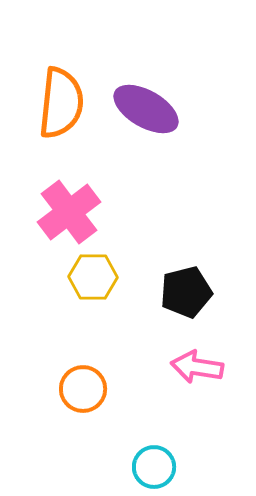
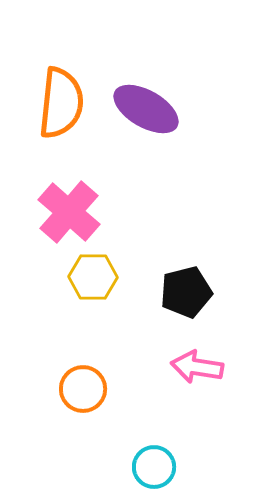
pink cross: rotated 12 degrees counterclockwise
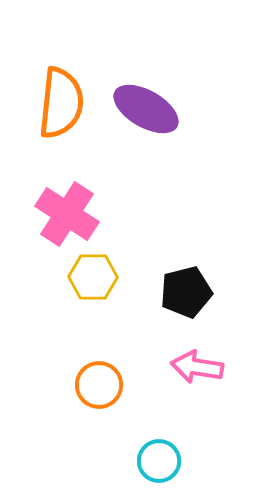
pink cross: moved 2 px left, 2 px down; rotated 8 degrees counterclockwise
orange circle: moved 16 px right, 4 px up
cyan circle: moved 5 px right, 6 px up
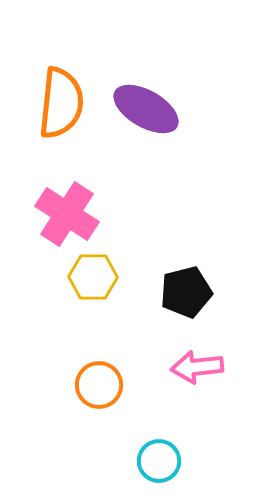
pink arrow: rotated 15 degrees counterclockwise
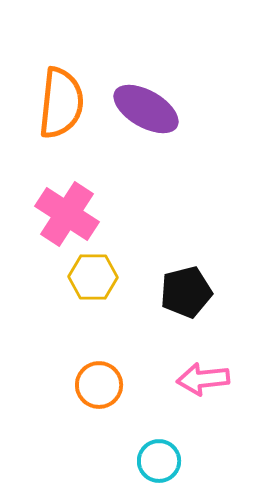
pink arrow: moved 6 px right, 12 px down
